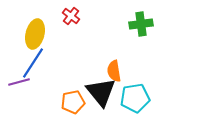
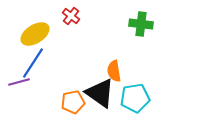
green cross: rotated 15 degrees clockwise
yellow ellipse: rotated 44 degrees clockwise
black triangle: moved 1 px left, 1 px down; rotated 16 degrees counterclockwise
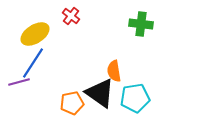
orange pentagon: moved 1 px left, 1 px down
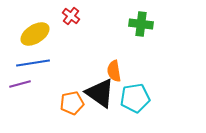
blue line: rotated 48 degrees clockwise
purple line: moved 1 px right, 2 px down
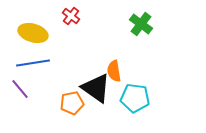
green cross: rotated 30 degrees clockwise
yellow ellipse: moved 2 px left, 1 px up; rotated 48 degrees clockwise
purple line: moved 5 px down; rotated 65 degrees clockwise
black triangle: moved 4 px left, 5 px up
cyan pentagon: rotated 16 degrees clockwise
